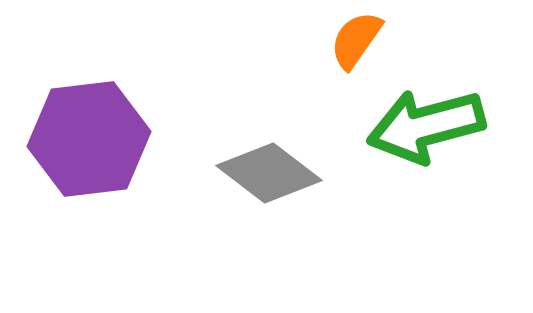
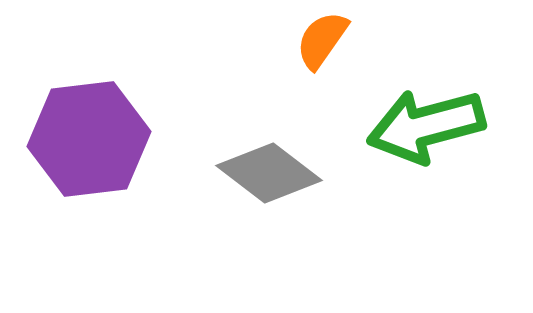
orange semicircle: moved 34 px left
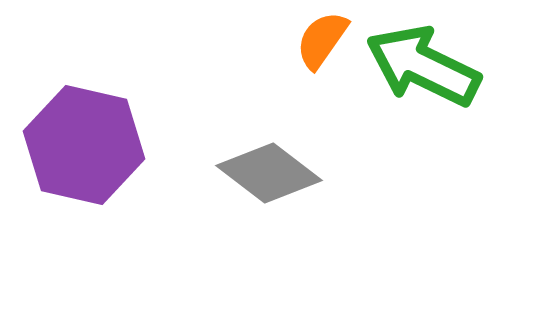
green arrow: moved 3 px left, 60 px up; rotated 41 degrees clockwise
purple hexagon: moved 5 px left, 6 px down; rotated 20 degrees clockwise
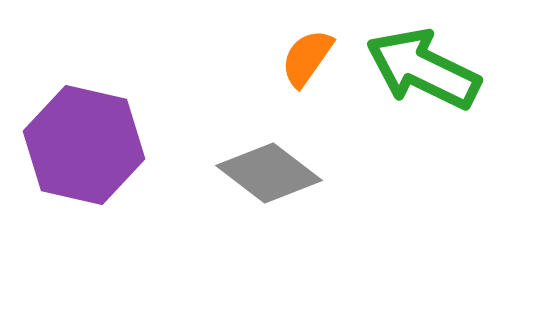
orange semicircle: moved 15 px left, 18 px down
green arrow: moved 3 px down
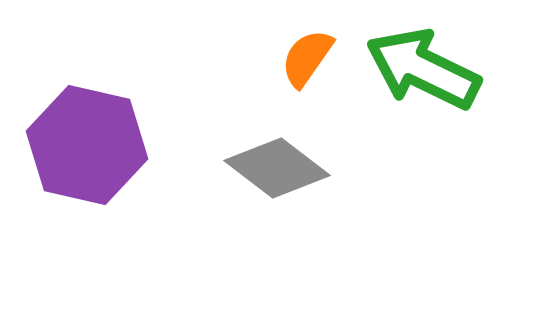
purple hexagon: moved 3 px right
gray diamond: moved 8 px right, 5 px up
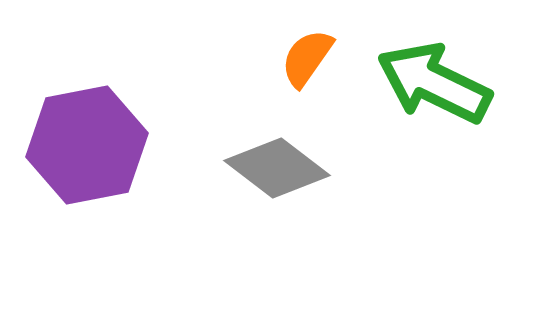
green arrow: moved 11 px right, 14 px down
purple hexagon: rotated 24 degrees counterclockwise
